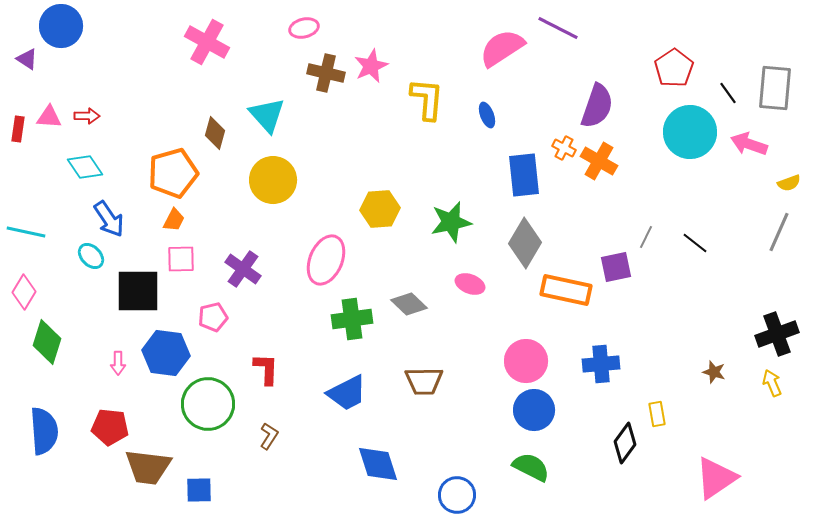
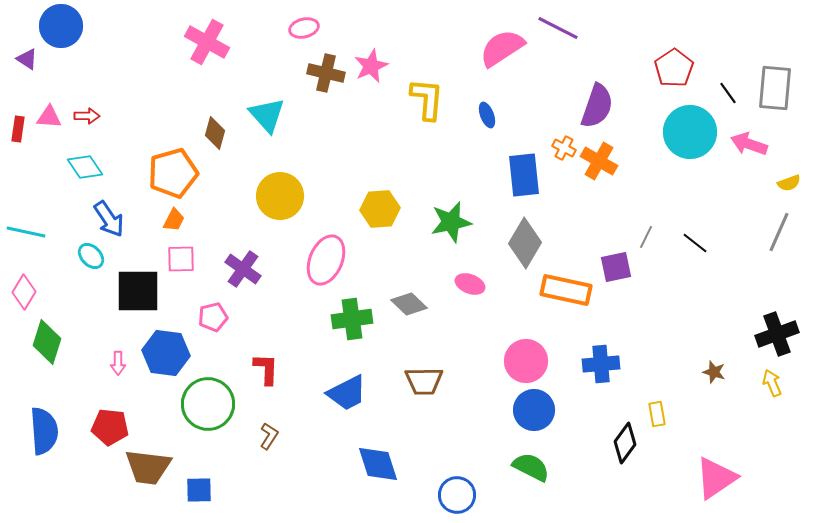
yellow circle at (273, 180): moved 7 px right, 16 px down
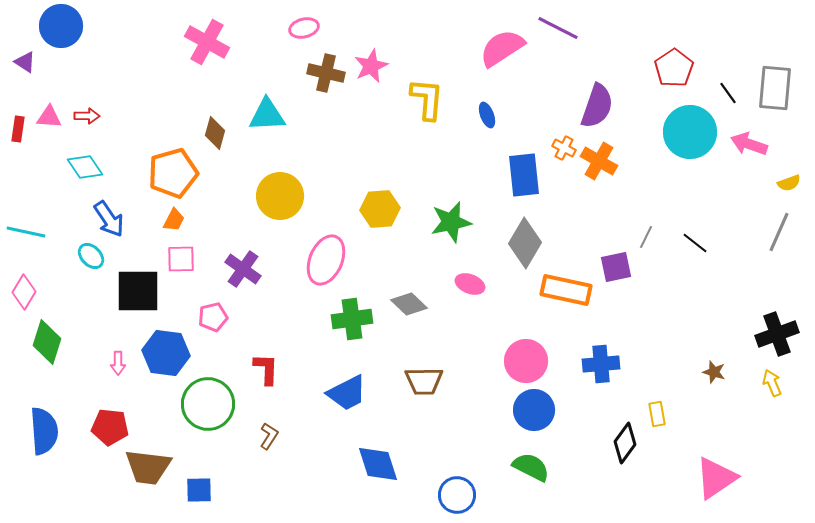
purple triangle at (27, 59): moved 2 px left, 3 px down
cyan triangle at (267, 115): rotated 51 degrees counterclockwise
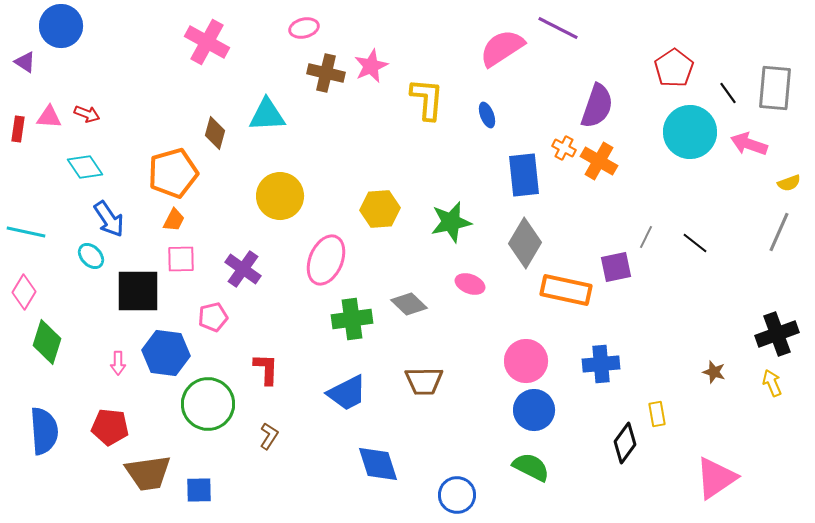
red arrow at (87, 116): moved 2 px up; rotated 20 degrees clockwise
brown trapezoid at (148, 467): moved 6 px down; rotated 15 degrees counterclockwise
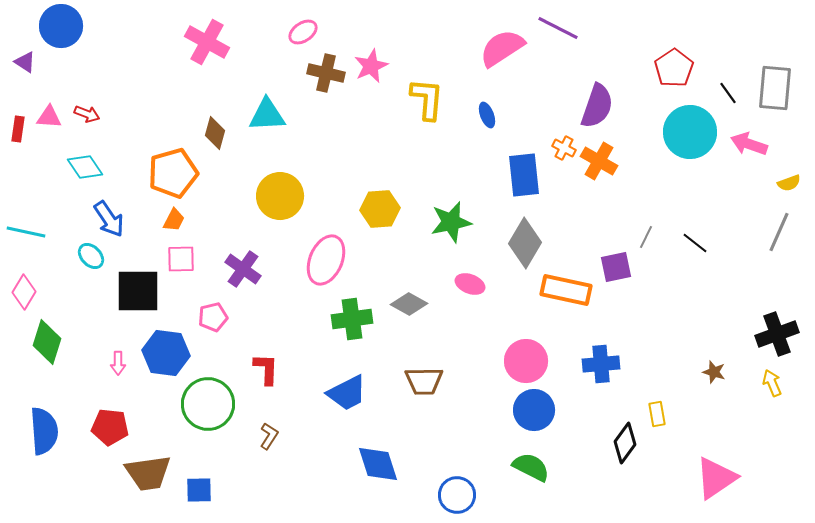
pink ellipse at (304, 28): moved 1 px left, 4 px down; rotated 20 degrees counterclockwise
gray diamond at (409, 304): rotated 15 degrees counterclockwise
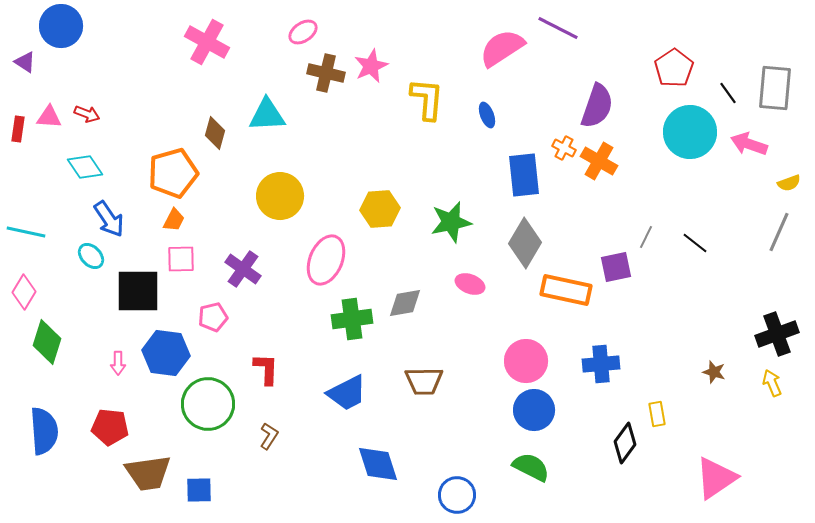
gray diamond at (409, 304): moved 4 px left, 1 px up; rotated 39 degrees counterclockwise
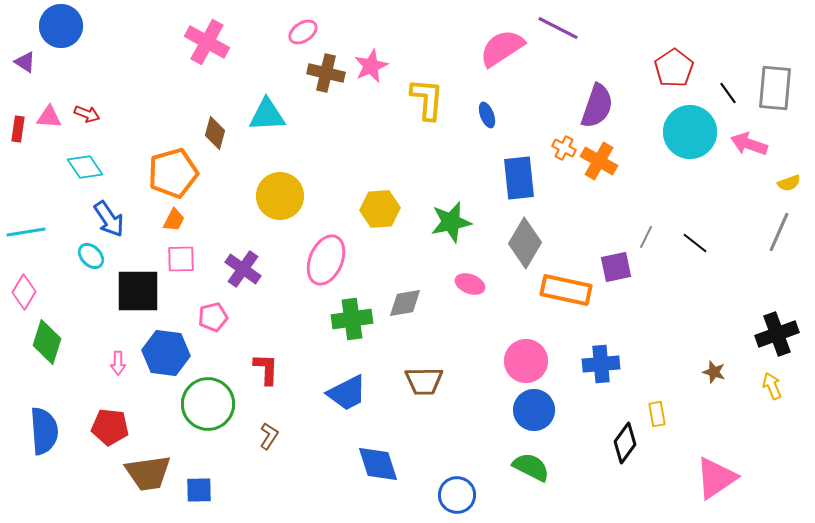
blue rectangle at (524, 175): moved 5 px left, 3 px down
cyan line at (26, 232): rotated 21 degrees counterclockwise
yellow arrow at (772, 383): moved 3 px down
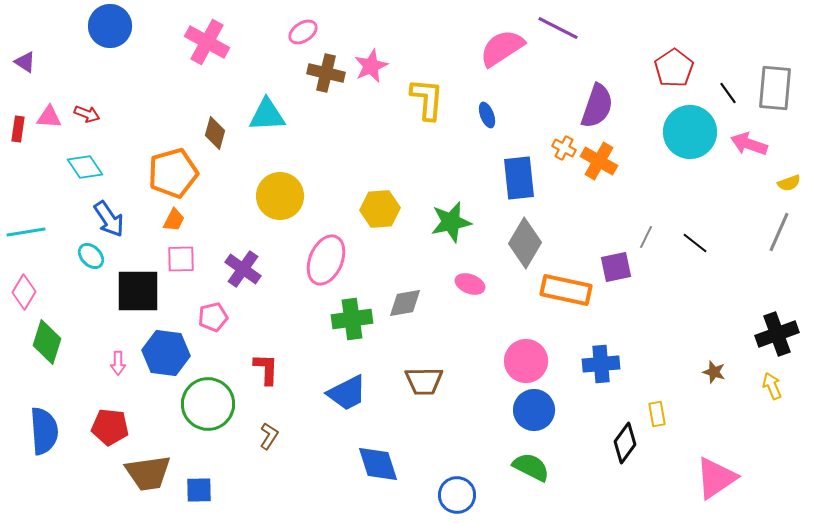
blue circle at (61, 26): moved 49 px right
